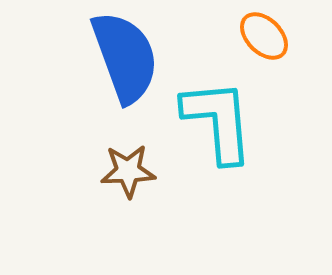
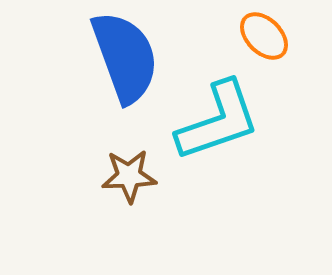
cyan L-shape: rotated 76 degrees clockwise
brown star: moved 1 px right, 5 px down
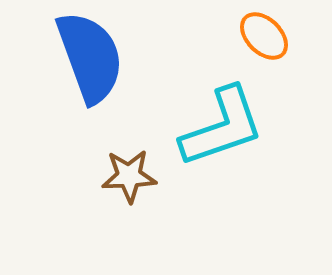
blue semicircle: moved 35 px left
cyan L-shape: moved 4 px right, 6 px down
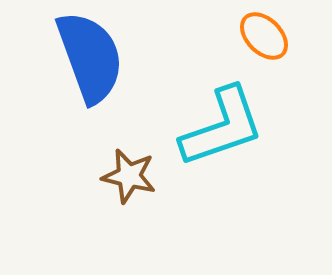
brown star: rotated 16 degrees clockwise
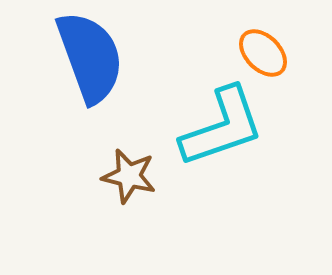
orange ellipse: moved 1 px left, 17 px down
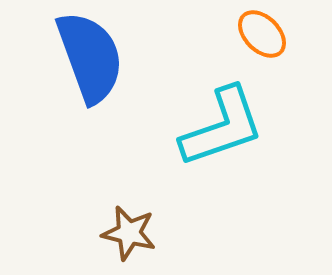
orange ellipse: moved 1 px left, 19 px up
brown star: moved 57 px down
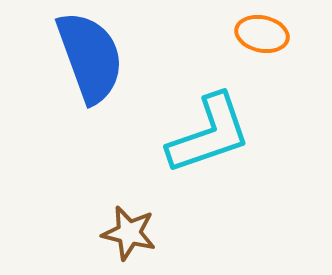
orange ellipse: rotated 33 degrees counterclockwise
cyan L-shape: moved 13 px left, 7 px down
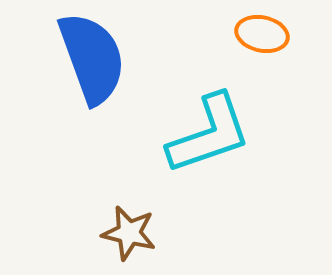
blue semicircle: moved 2 px right, 1 px down
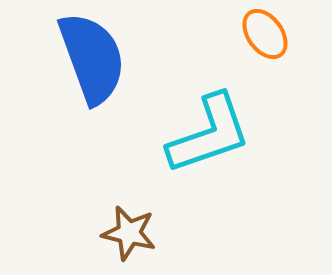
orange ellipse: moved 3 px right; rotated 42 degrees clockwise
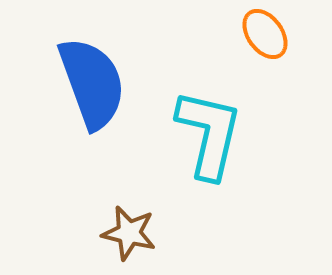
blue semicircle: moved 25 px down
cyan L-shape: rotated 58 degrees counterclockwise
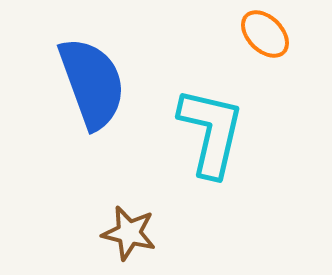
orange ellipse: rotated 9 degrees counterclockwise
cyan L-shape: moved 2 px right, 2 px up
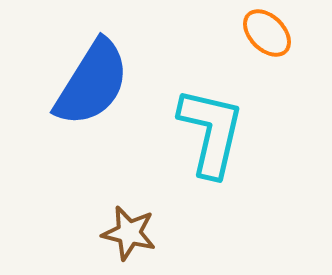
orange ellipse: moved 2 px right, 1 px up
blue semicircle: rotated 52 degrees clockwise
